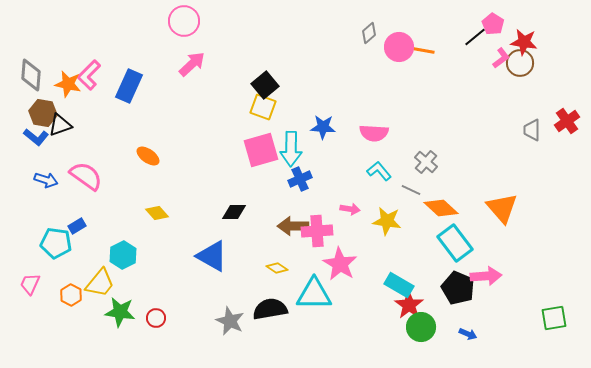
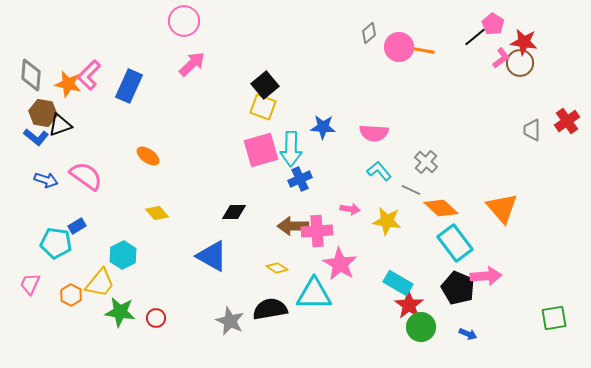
cyan rectangle at (399, 285): moved 1 px left, 2 px up
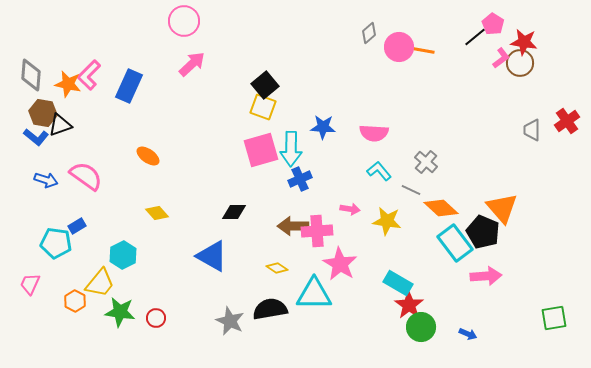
black pentagon at (458, 288): moved 25 px right, 56 px up
orange hexagon at (71, 295): moved 4 px right, 6 px down
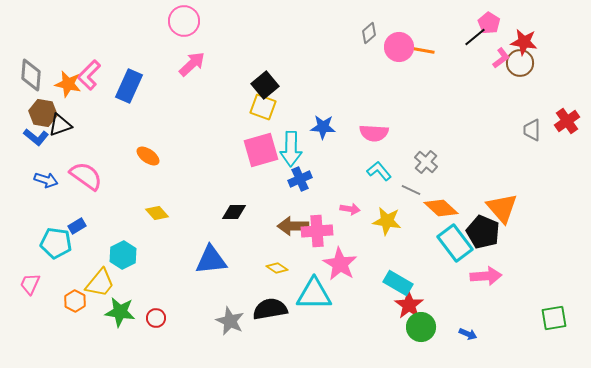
pink pentagon at (493, 24): moved 4 px left, 1 px up
blue triangle at (212, 256): moved 1 px left, 4 px down; rotated 36 degrees counterclockwise
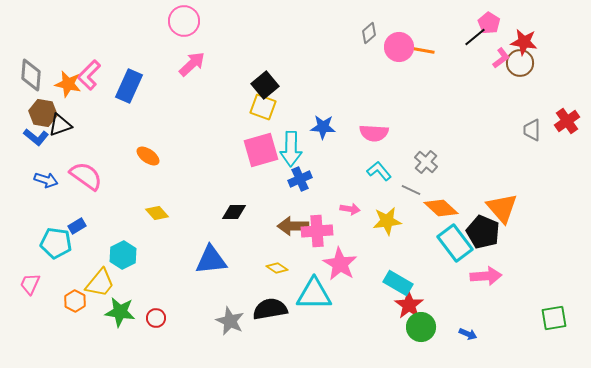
yellow star at (387, 221): rotated 16 degrees counterclockwise
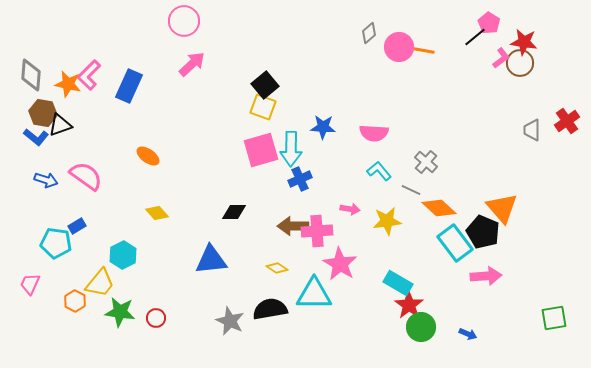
orange diamond at (441, 208): moved 2 px left
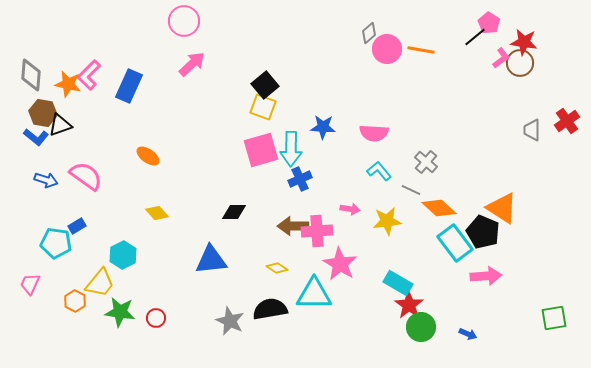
pink circle at (399, 47): moved 12 px left, 2 px down
orange triangle at (502, 208): rotated 16 degrees counterclockwise
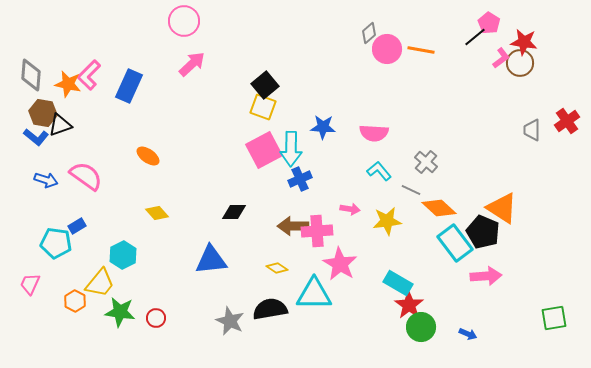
pink square at (261, 150): moved 3 px right; rotated 12 degrees counterclockwise
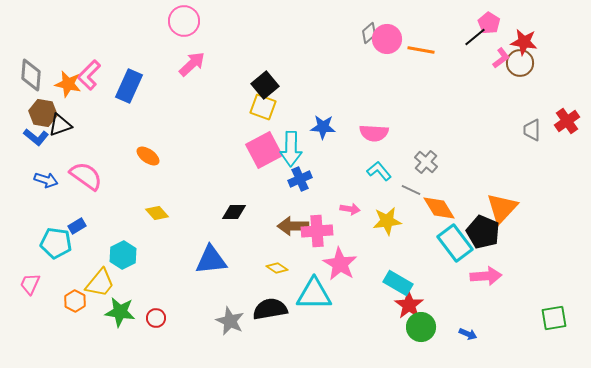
pink circle at (387, 49): moved 10 px up
orange diamond at (439, 208): rotated 16 degrees clockwise
orange triangle at (502, 208): rotated 40 degrees clockwise
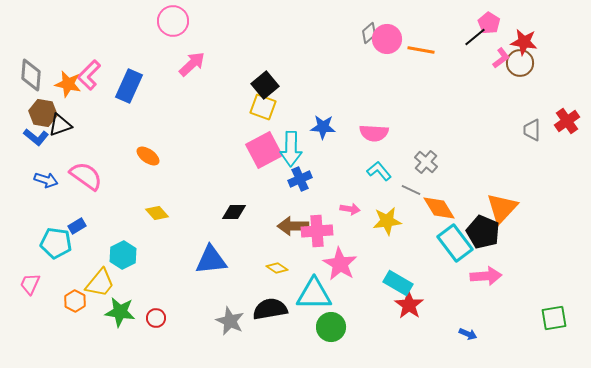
pink circle at (184, 21): moved 11 px left
green circle at (421, 327): moved 90 px left
